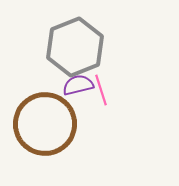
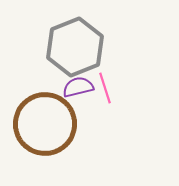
purple semicircle: moved 2 px down
pink line: moved 4 px right, 2 px up
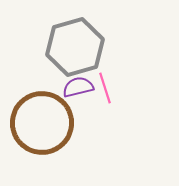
gray hexagon: rotated 6 degrees clockwise
brown circle: moved 3 px left, 1 px up
